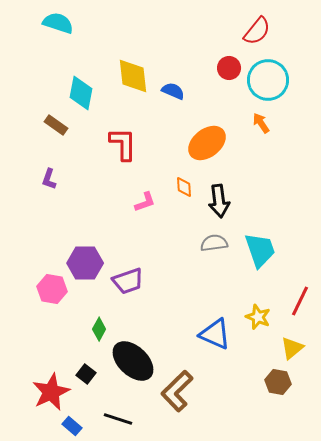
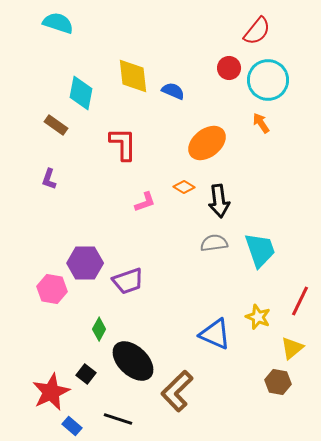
orange diamond: rotated 55 degrees counterclockwise
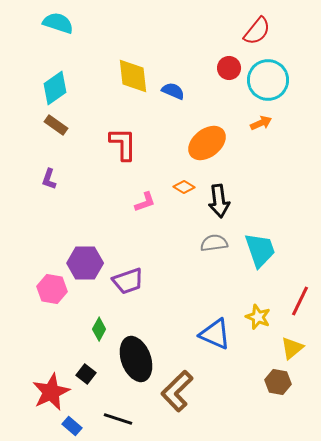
cyan diamond: moved 26 px left, 5 px up; rotated 44 degrees clockwise
orange arrow: rotated 100 degrees clockwise
black ellipse: moved 3 px right, 2 px up; rotated 27 degrees clockwise
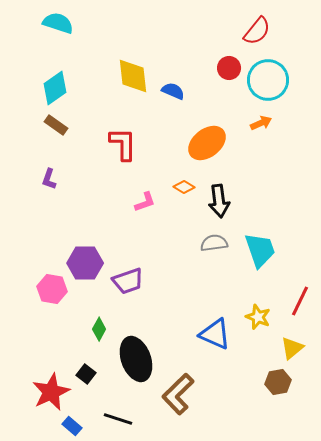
brown hexagon: rotated 20 degrees counterclockwise
brown L-shape: moved 1 px right, 3 px down
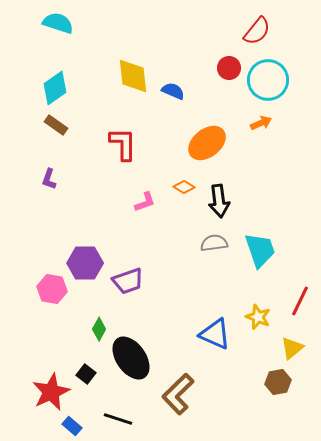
black ellipse: moved 5 px left, 1 px up; rotated 15 degrees counterclockwise
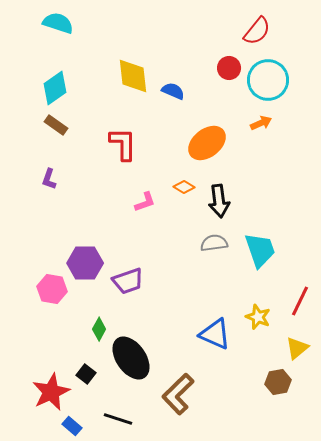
yellow triangle: moved 5 px right
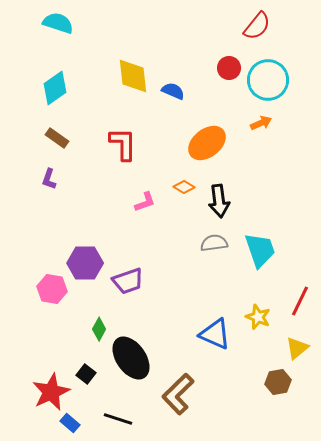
red semicircle: moved 5 px up
brown rectangle: moved 1 px right, 13 px down
blue rectangle: moved 2 px left, 3 px up
